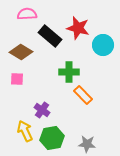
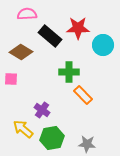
red star: rotated 15 degrees counterclockwise
pink square: moved 6 px left
yellow arrow: moved 2 px left, 2 px up; rotated 25 degrees counterclockwise
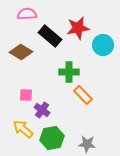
red star: rotated 10 degrees counterclockwise
pink square: moved 15 px right, 16 px down
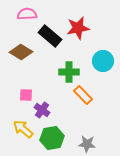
cyan circle: moved 16 px down
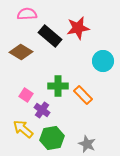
green cross: moved 11 px left, 14 px down
pink square: rotated 32 degrees clockwise
gray star: rotated 18 degrees clockwise
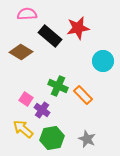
green cross: rotated 24 degrees clockwise
pink square: moved 4 px down
gray star: moved 5 px up
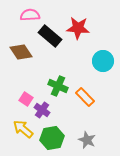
pink semicircle: moved 3 px right, 1 px down
red star: rotated 15 degrees clockwise
brown diamond: rotated 25 degrees clockwise
orange rectangle: moved 2 px right, 2 px down
gray star: moved 1 px down
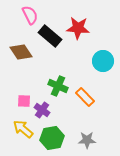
pink semicircle: rotated 66 degrees clockwise
pink square: moved 2 px left, 2 px down; rotated 32 degrees counterclockwise
gray star: rotated 24 degrees counterclockwise
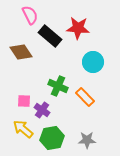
cyan circle: moved 10 px left, 1 px down
